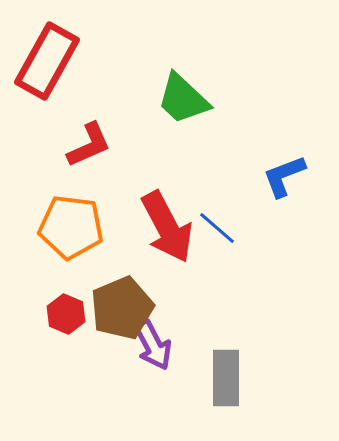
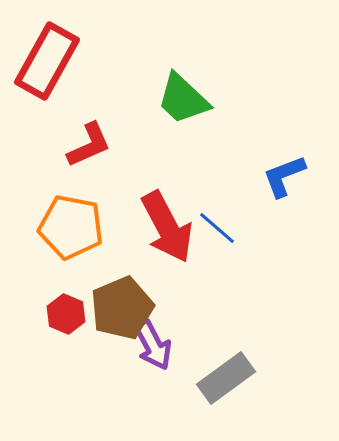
orange pentagon: rotated 4 degrees clockwise
gray rectangle: rotated 54 degrees clockwise
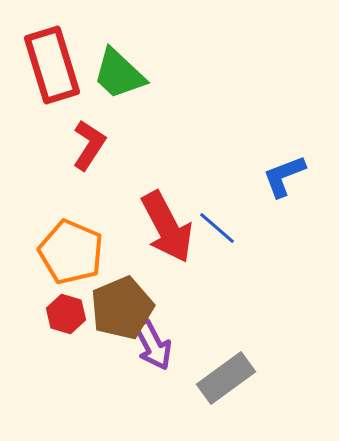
red rectangle: moved 5 px right, 4 px down; rotated 46 degrees counterclockwise
green trapezoid: moved 64 px left, 25 px up
red L-shape: rotated 33 degrees counterclockwise
orange pentagon: moved 25 px down; rotated 12 degrees clockwise
red hexagon: rotated 6 degrees counterclockwise
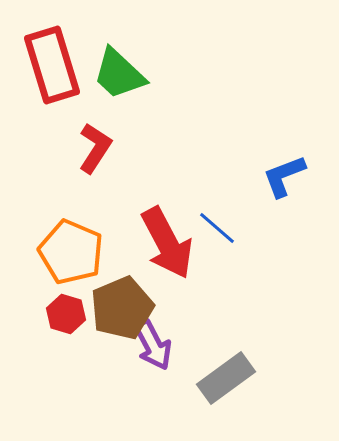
red L-shape: moved 6 px right, 3 px down
red arrow: moved 16 px down
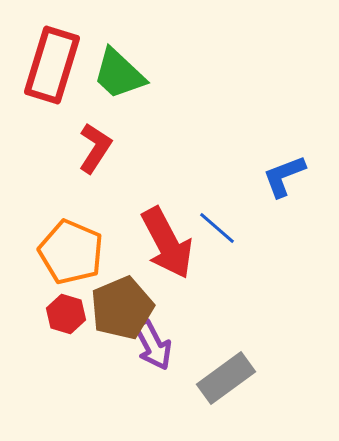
red rectangle: rotated 34 degrees clockwise
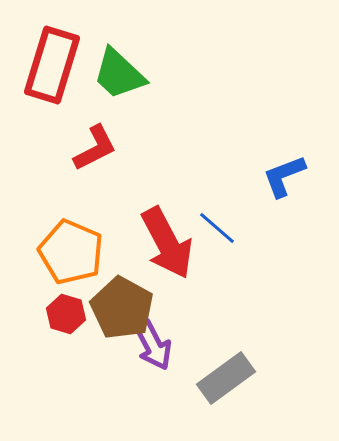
red L-shape: rotated 30 degrees clockwise
brown pentagon: rotated 20 degrees counterclockwise
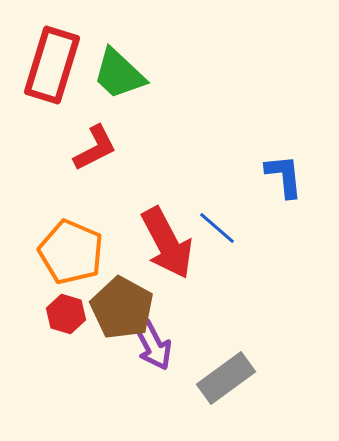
blue L-shape: rotated 105 degrees clockwise
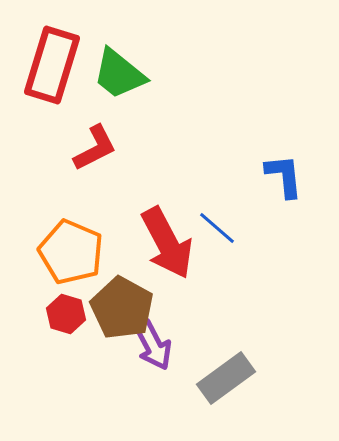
green trapezoid: rotated 4 degrees counterclockwise
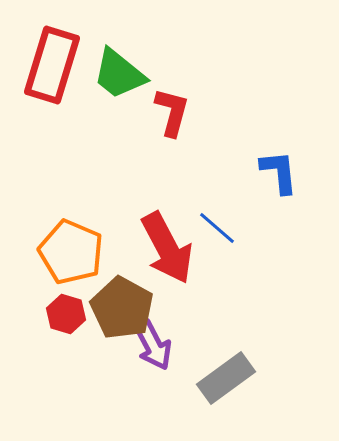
red L-shape: moved 77 px right, 36 px up; rotated 48 degrees counterclockwise
blue L-shape: moved 5 px left, 4 px up
red arrow: moved 5 px down
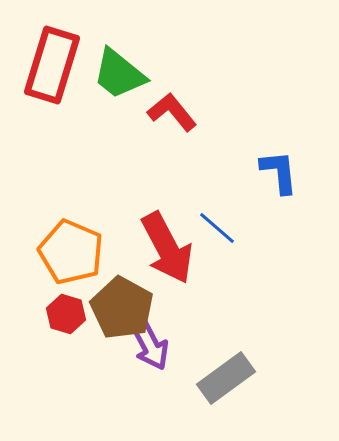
red L-shape: rotated 54 degrees counterclockwise
purple arrow: moved 3 px left
